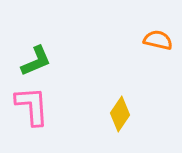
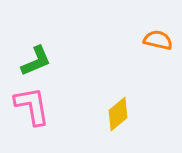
pink L-shape: rotated 6 degrees counterclockwise
yellow diamond: moved 2 px left; rotated 16 degrees clockwise
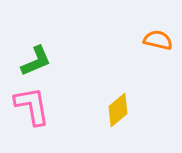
yellow diamond: moved 4 px up
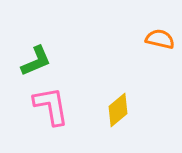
orange semicircle: moved 2 px right, 1 px up
pink L-shape: moved 19 px right
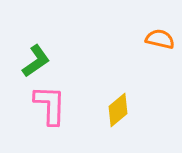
green L-shape: rotated 12 degrees counterclockwise
pink L-shape: moved 1 px left, 1 px up; rotated 12 degrees clockwise
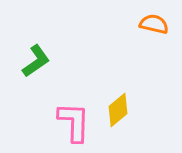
orange semicircle: moved 6 px left, 15 px up
pink L-shape: moved 24 px right, 17 px down
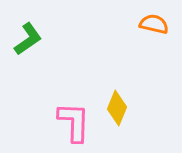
green L-shape: moved 8 px left, 22 px up
yellow diamond: moved 1 px left, 2 px up; rotated 28 degrees counterclockwise
